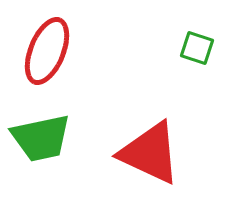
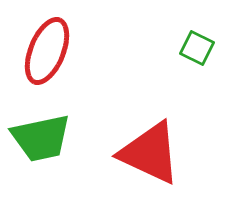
green square: rotated 8 degrees clockwise
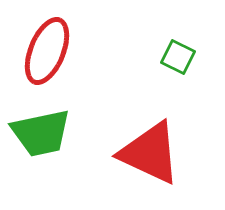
green square: moved 19 px left, 9 px down
green trapezoid: moved 5 px up
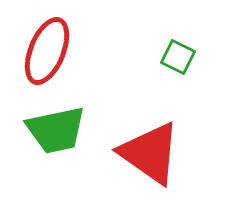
green trapezoid: moved 15 px right, 3 px up
red triangle: rotated 10 degrees clockwise
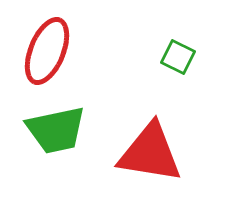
red triangle: rotated 26 degrees counterclockwise
